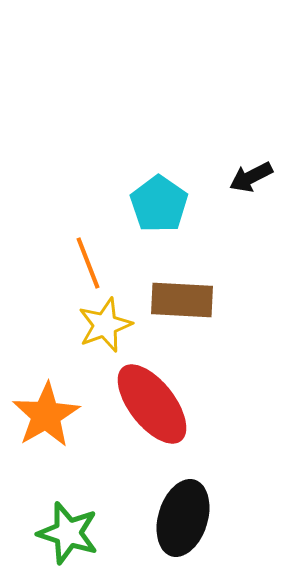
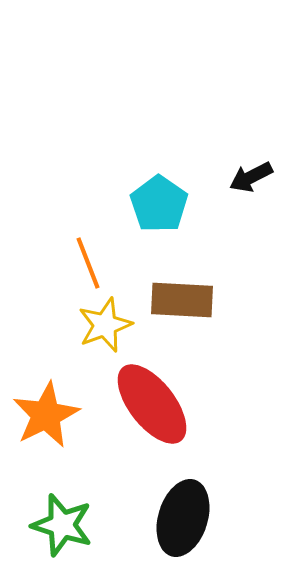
orange star: rotated 4 degrees clockwise
green star: moved 6 px left, 8 px up
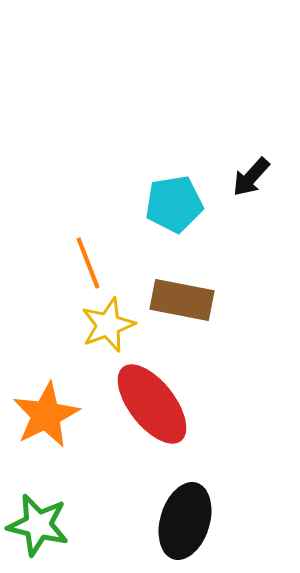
black arrow: rotated 21 degrees counterclockwise
cyan pentagon: moved 15 px right; rotated 28 degrees clockwise
brown rectangle: rotated 8 degrees clockwise
yellow star: moved 3 px right
black ellipse: moved 2 px right, 3 px down
green star: moved 24 px left; rotated 4 degrees counterclockwise
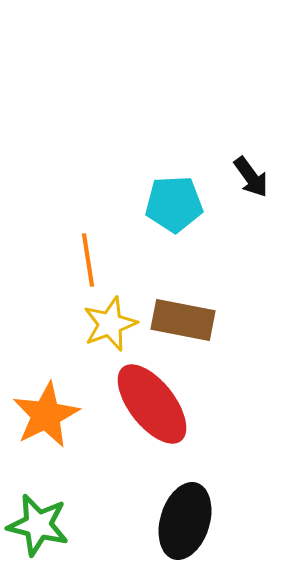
black arrow: rotated 78 degrees counterclockwise
cyan pentagon: rotated 6 degrees clockwise
orange line: moved 3 px up; rotated 12 degrees clockwise
brown rectangle: moved 1 px right, 20 px down
yellow star: moved 2 px right, 1 px up
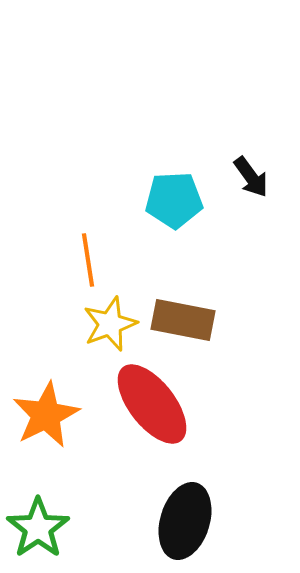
cyan pentagon: moved 4 px up
green star: moved 3 px down; rotated 24 degrees clockwise
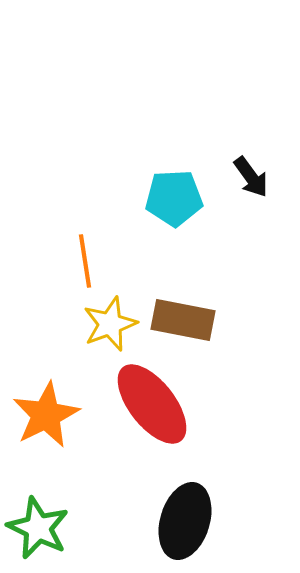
cyan pentagon: moved 2 px up
orange line: moved 3 px left, 1 px down
green star: rotated 12 degrees counterclockwise
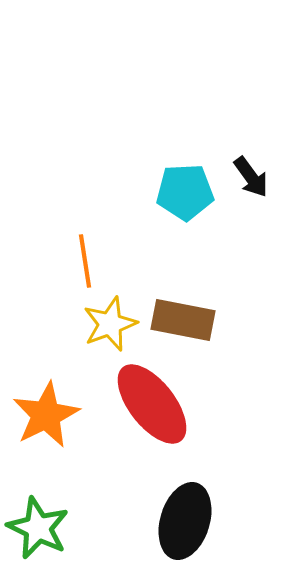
cyan pentagon: moved 11 px right, 6 px up
